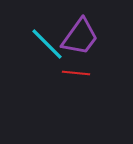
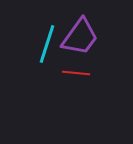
cyan line: rotated 63 degrees clockwise
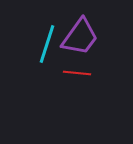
red line: moved 1 px right
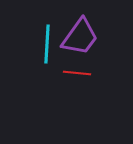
cyan line: rotated 15 degrees counterclockwise
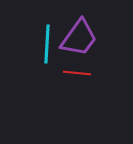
purple trapezoid: moved 1 px left, 1 px down
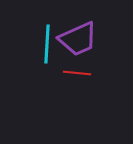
purple trapezoid: moved 1 px left, 1 px down; rotated 30 degrees clockwise
